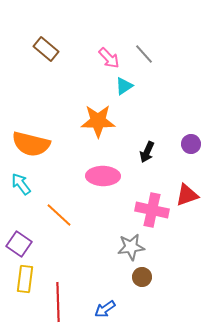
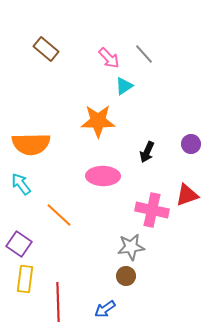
orange semicircle: rotated 15 degrees counterclockwise
brown circle: moved 16 px left, 1 px up
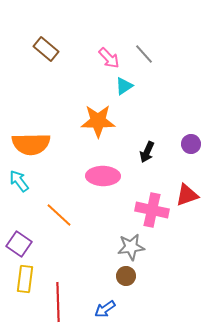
cyan arrow: moved 2 px left, 3 px up
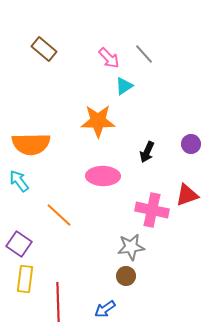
brown rectangle: moved 2 px left
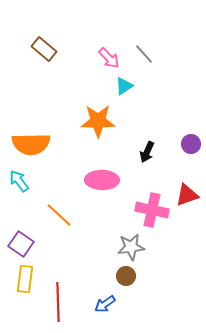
pink ellipse: moved 1 px left, 4 px down
purple square: moved 2 px right
blue arrow: moved 5 px up
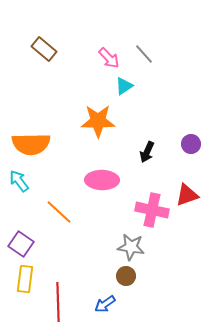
orange line: moved 3 px up
gray star: rotated 16 degrees clockwise
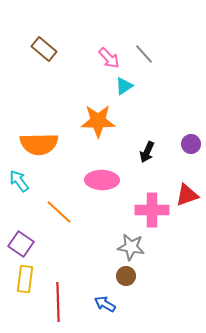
orange semicircle: moved 8 px right
pink cross: rotated 12 degrees counterclockwise
blue arrow: rotated 65 degrees clockwise
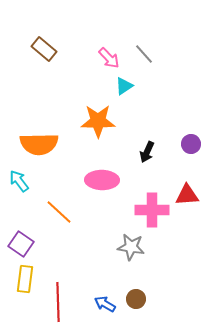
red triangle: rotated 15 degrees clockwise
brown circle: moved 10 px right, 23 px down
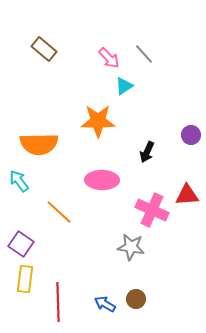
purple circle: moved 9 px up
pink cross: rotated 24 degrees clockwise
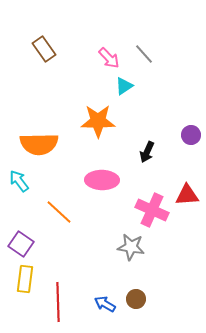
brown rectangle: rotated 15 degrees clockwise
